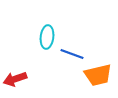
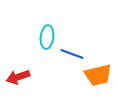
red arrow: moved 3 px right, 2 px up
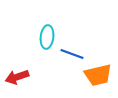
red arrow: moved 1 px left
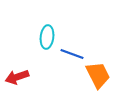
orange trapezoid: rotated 104 degrees counterclockwise
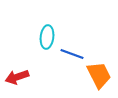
orange trapezoid: moved 1 px right
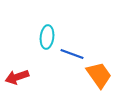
orange trapezoid: rotated 8 degrees counterclockwise
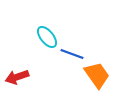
cyan ellipse: rotated 45 degrees counterclockwise
orange trapezoid: moved 2 px left
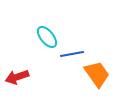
blue line: rotated 30 degrees counterclockwise
orange trapezoid: moved 1 px up
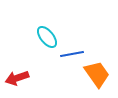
red arrow: moved 1 px down
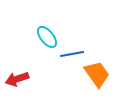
red arrow: moved 1 px down
